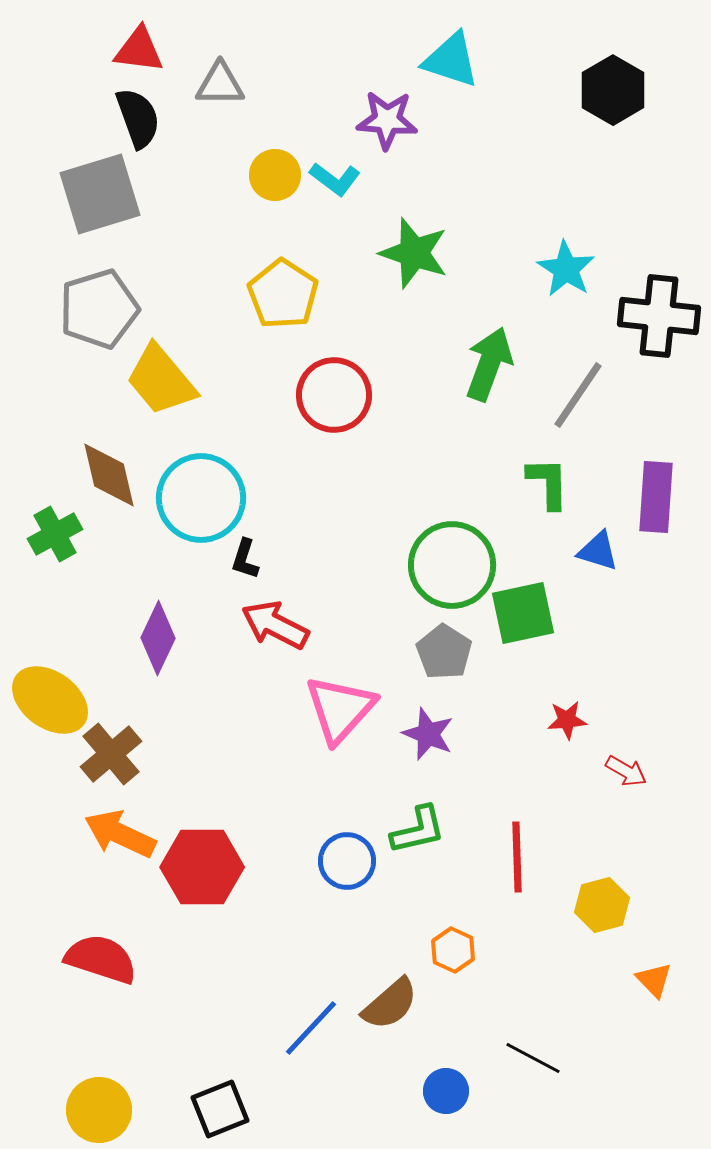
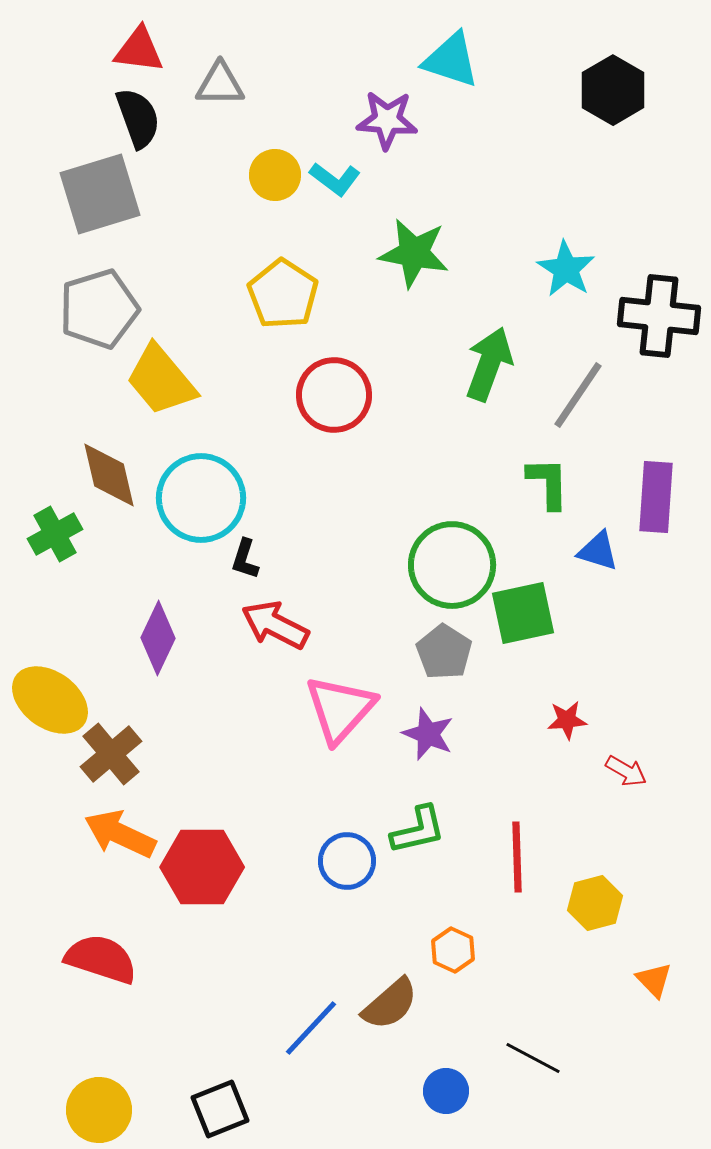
green star at (414, 253): rotated 8 degrees counterclockwise
yellow hexagon at (602, 905): moved 7 px left, 2 px up
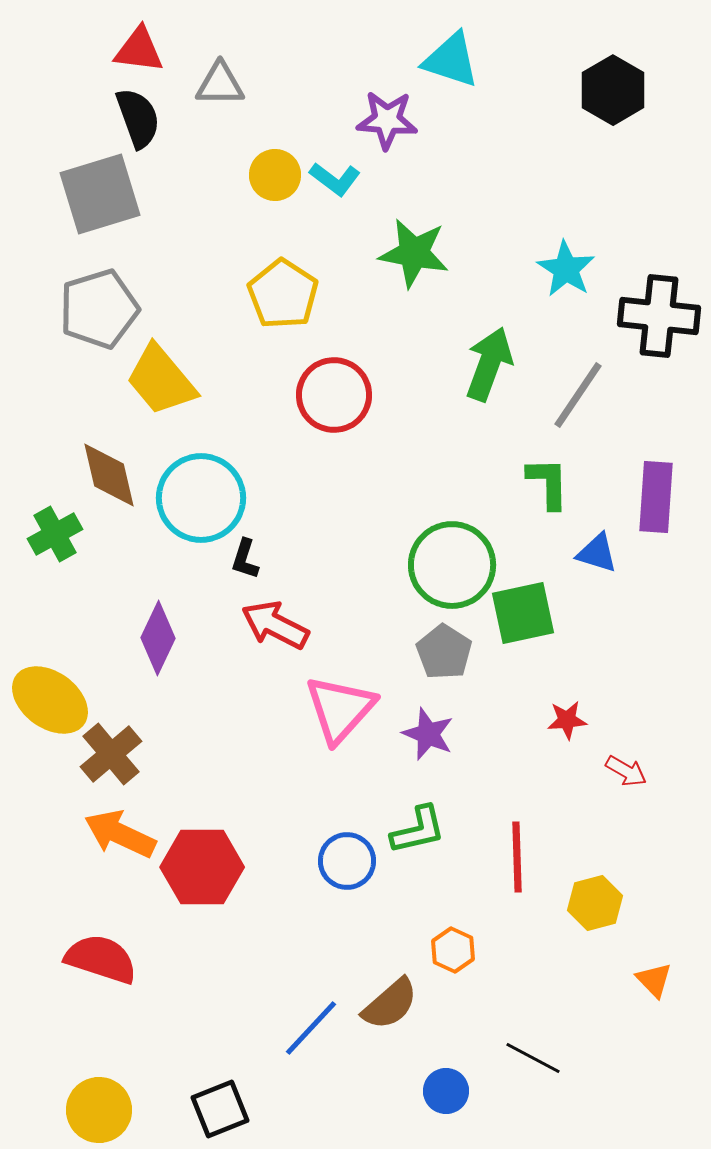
blue triangle at (598, 551): moved 1 px left, 2 px down
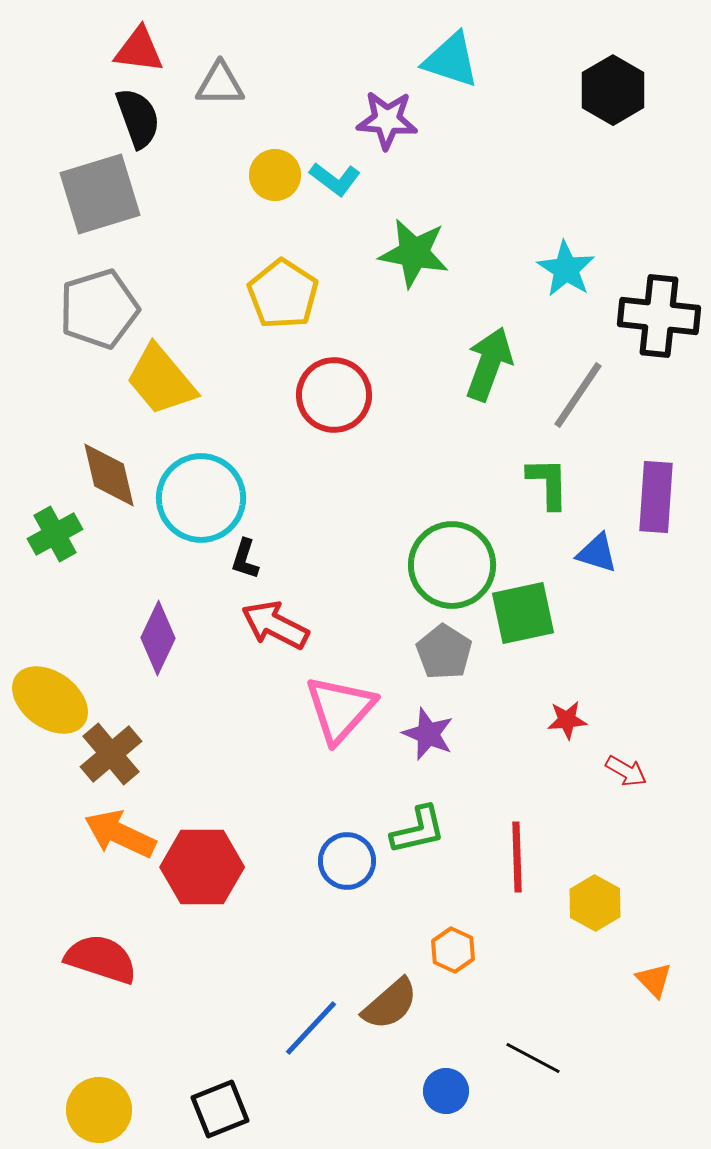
yellow hexagon at (595, 903): rotated 16 degrees counterclockwise
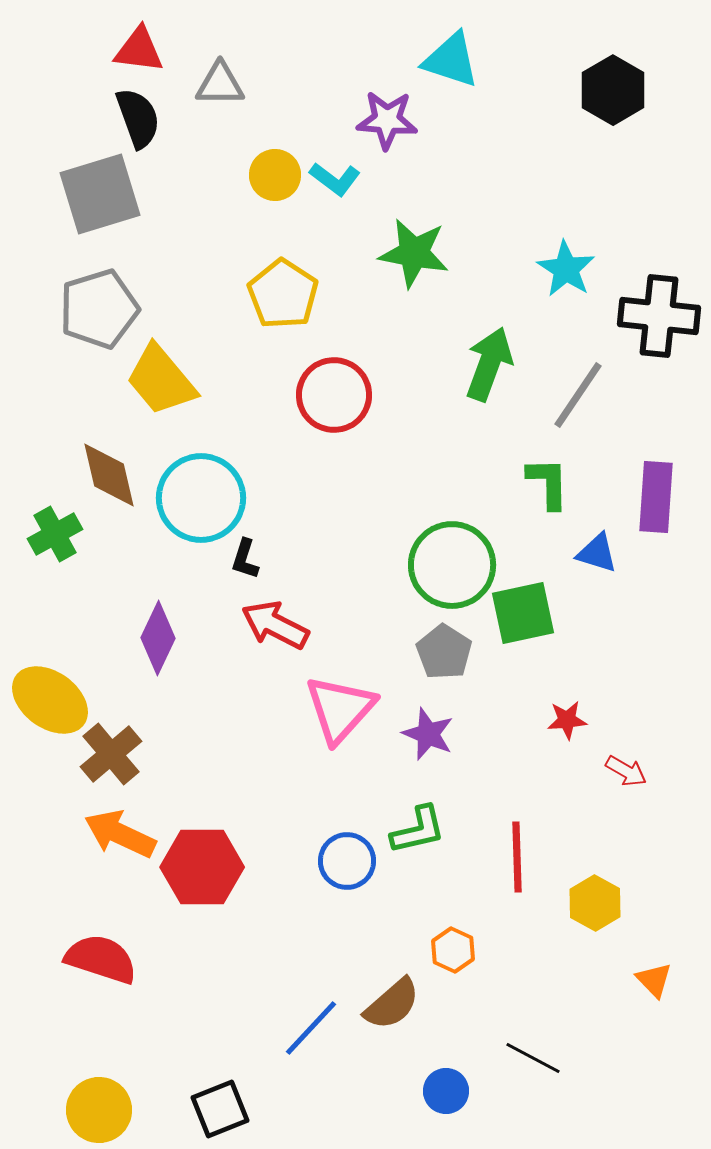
brown semicircle at (390, 1004): moved 2 px right
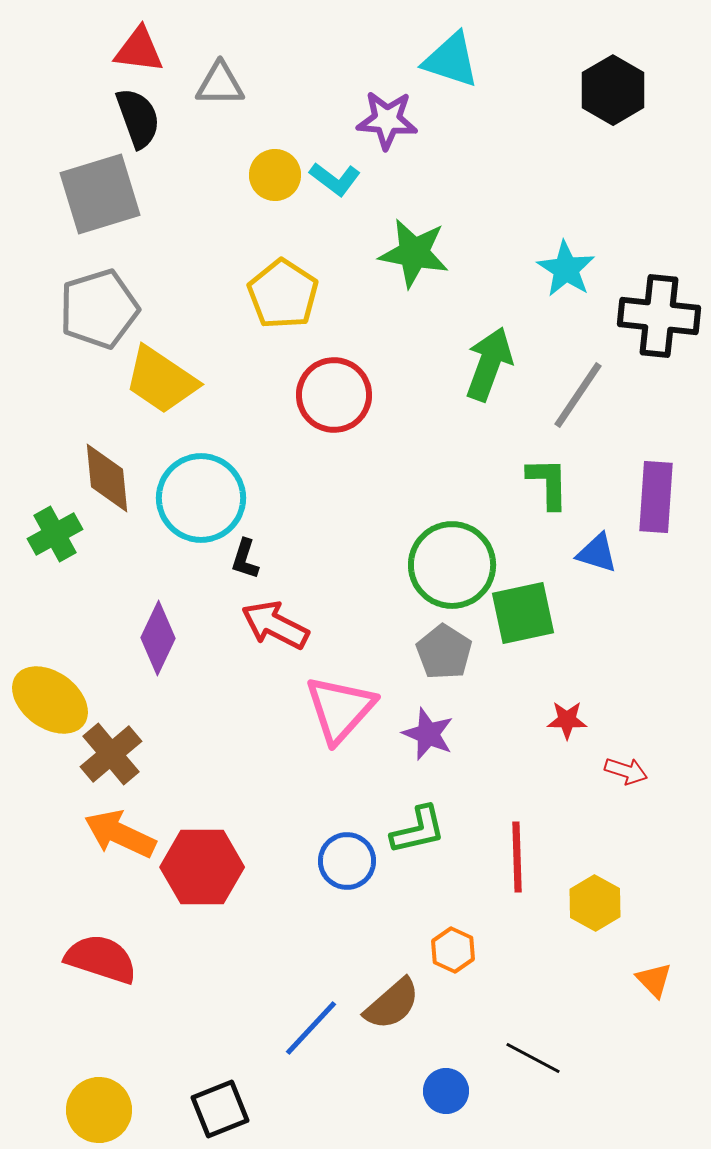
yellow trapezoid at (161, 380): rotated 16 degrees counterclockwise
brown diamond at (109, 475): moved 2 px left, 3 px down; rotated 8 degrees clockwise
red star at (567, 720): rotated 6 degrees clockwise
red arrow at (626, 771): rotated 12 degrees counterclockwise
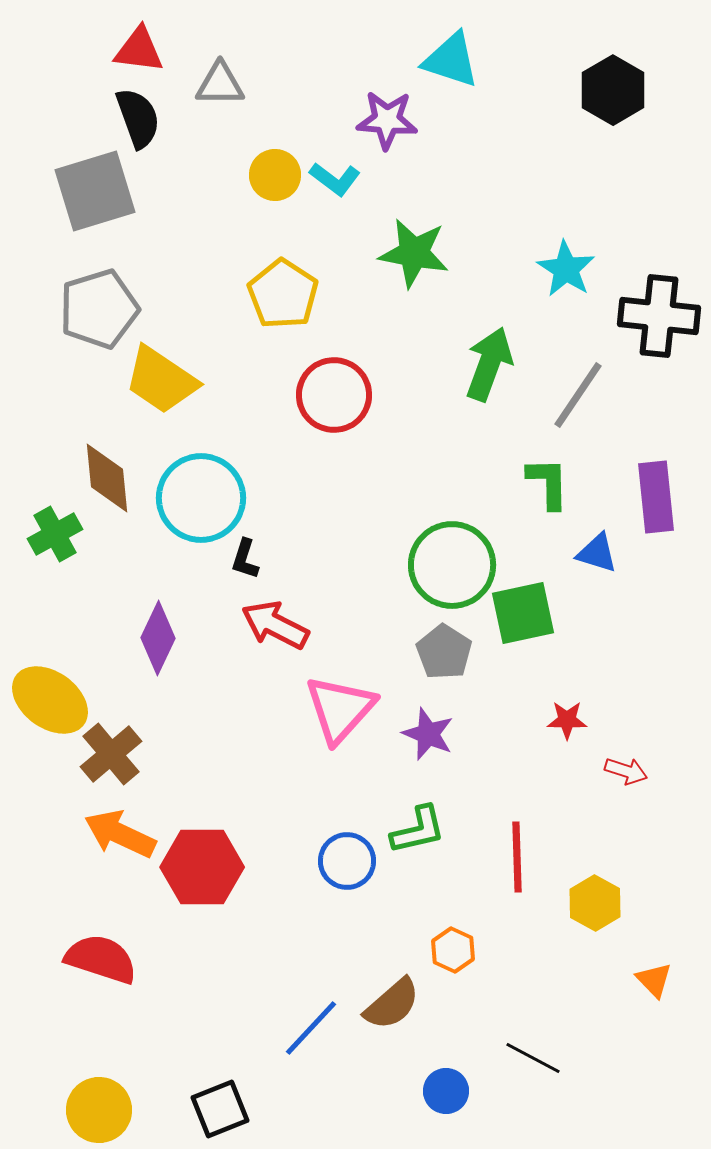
gray square at (100, 194): moved 5 px left, 3 px up
purple rectangle at (656, 497): rotated 10 degrees counterclockwise
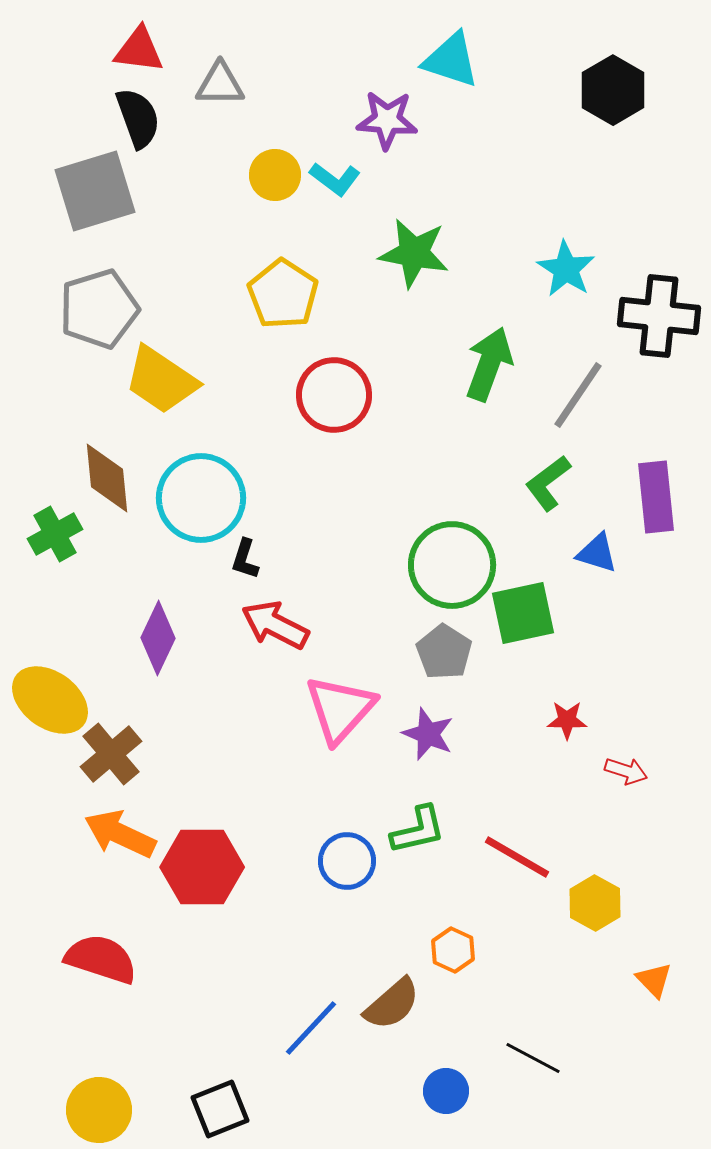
green L-shape at (548, 483): rotated 126 degrees counterclockwise
red line at (517, 857): rotated 58 degrees counterclockwise
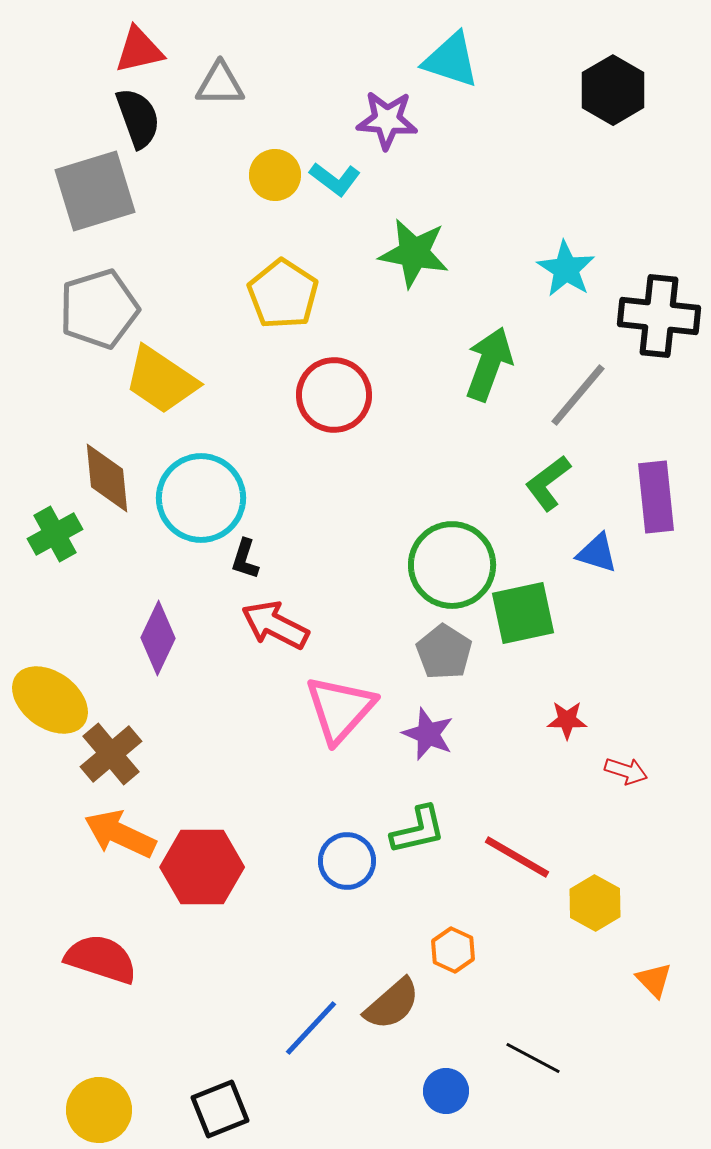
red triangle at (139, 50): rotated 20 degrees counterclockwise
gray line at (578, 395): rotated 6 degrees clockwise
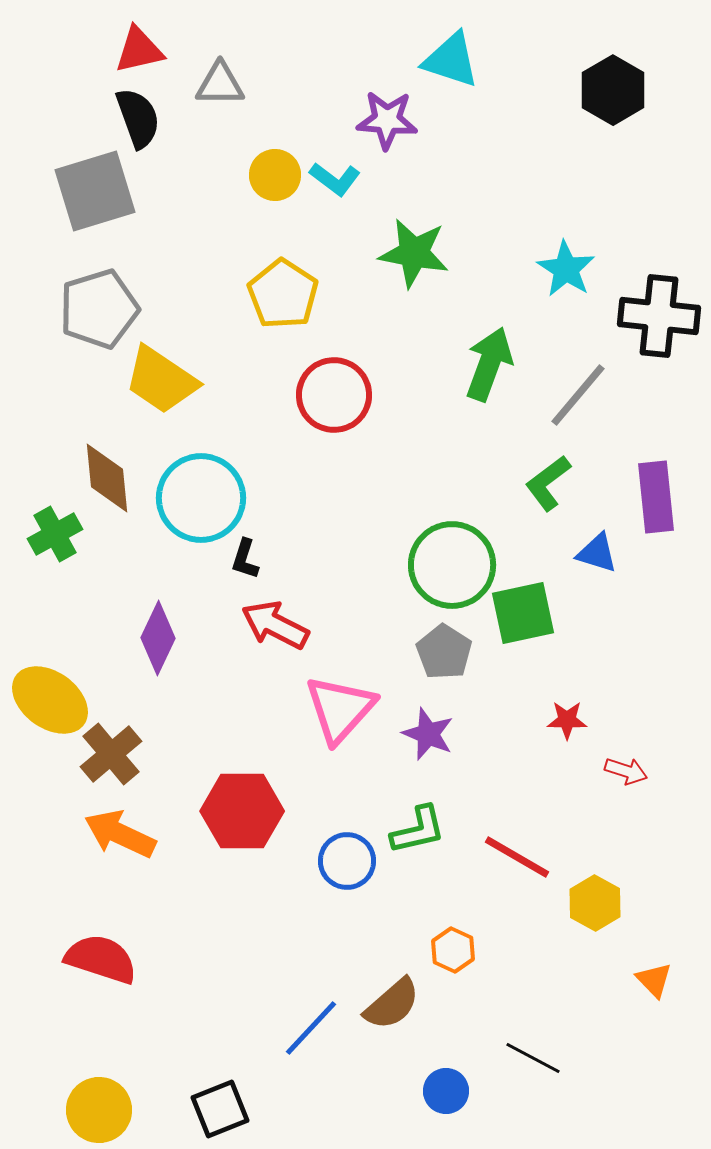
red hexagon at (202, 867): moved 40 px right, 56 px up
